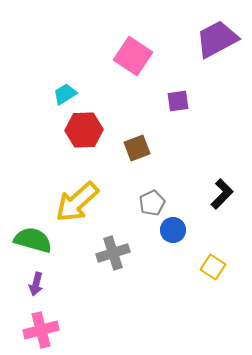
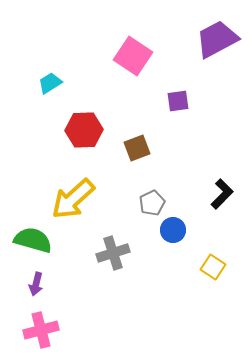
cyan trapezoid: moved 15 px left, 11 px up
yellow arrow: moved 4 px left, 3 px up
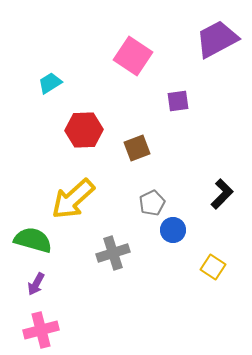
purple arrow: rotated 15 degrees clockwise
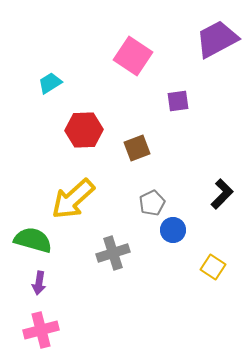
purple arrow: moved 3 px right, 1 px up; rotated 20 degrees counterclockwise
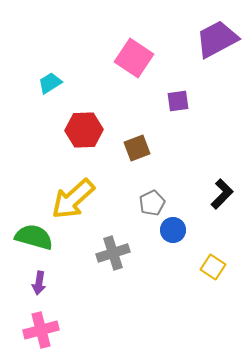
pink square: moved 1 px right, 2 px down
green semicircle: moved 1 px right, 3 px up
